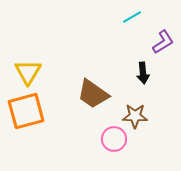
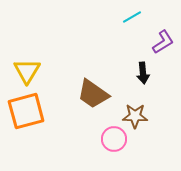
yellow triangle: moved 1 px left, 1 px up
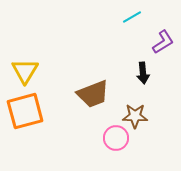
yellow triangle: moved 2 px left
brown trapezoid: rotated 56 degrees counterclockwise
orange square: moved 1 px left
pink circle: moved 2 px right, 1 px up
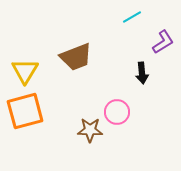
black arrow: moved 1 px left
brown trapezoid: moved 17 px left, 37 px up
brown star: moved 45 px left, 14 px down
pink circle: moved 1 px right, 26 px up
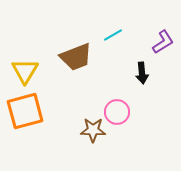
cyan line: moved 19 px left, 18 px down
brown star: moved 3 px right
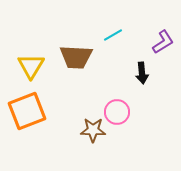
brown trapezoid: rotated 24 degrees clockwise
yellow triangle: moved 6 px right, 5 px up
orange square: moved 2 px right; rotated 6 degrees counterclockwise
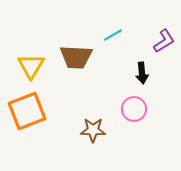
purple L-shape: moved 1 px right, 1 px up
pink circle: moved 17 px right, 3 px up
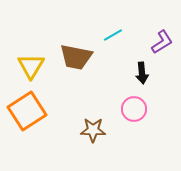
purple L-shape: moved 2 px left, 1 px down
brown trapezoid: rotated 8 degrees clockwise
orange square: rotated 12 degrees counterclockwise
